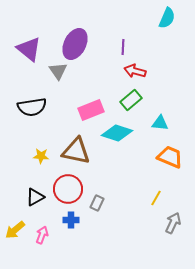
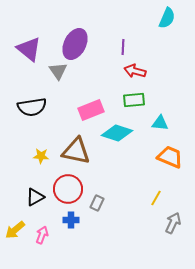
green rectangle: moved 3 px right; rotated 35 degrees clockwise
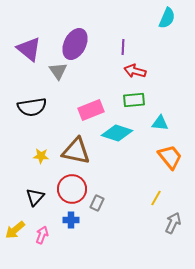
orange trapezoid: rotated 28 degrees clockwise
red circle: moved 4 px right
black triangle: rotated 18 degrees counterclockwise
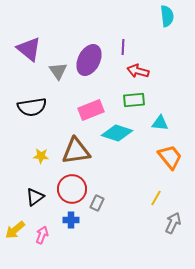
cyan semicircle: moved 2 px up; rotated 30 degrees counterclockwise
purple ellipse: moved 14 px right, 16 px down
red arrow: moved 3 px right
brown triangle: rotated 20 degrees counterclockwise
black triangle: rotated 12 degrees clockwise
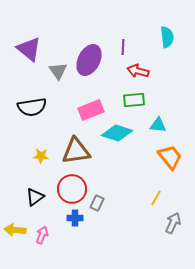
cyan semicircle: moved 21 px down
cyan triangle: moved 2 px left, 2 px down
blue cross: moved 4 px right, 2 px up
yellow arrow: rotated 45 degrees clockwise
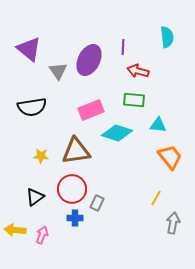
green rectangle: rotated 10 degrees clockwise
gray arrow: rotated 15 degrees counterclockwise
